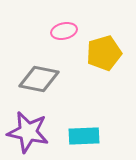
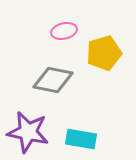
gray diamond: moved 14 px right, 1 px down
cyan rectangle: moved 3 px left, 3 px down; rotated 12 degrees clockwise
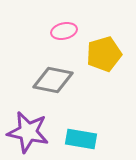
yellow pentagon: moved 1 px down
